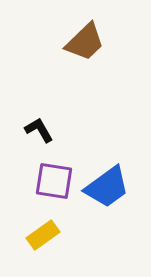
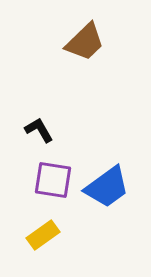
purple square: moved 1 px left, 1 px up
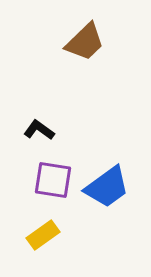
black L-shape: rotated 24 degrees counterclockwise
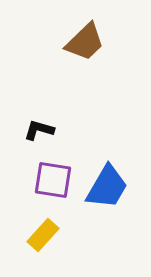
black L-shape: rotated 20 degrees counterclockwise
blue trapezoid: rotated 24 degrees counterclockwise
yellow rectangle: rotated 12 degrees counterclockwise
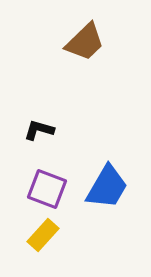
purple square: moved 6 px left, 9 px down; rotated 12 degrees clockwise
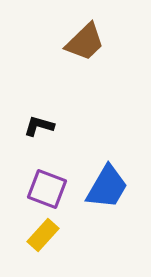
black L-shape: moved 4 px up
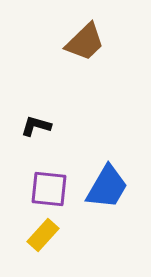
black L-shape: moved 3 px left
purple square: moved 2 px right; rotated 15 degrees counterclockwise
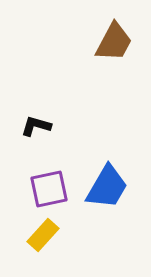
brown trapezoid: moved 29 px right; rotated 18 degrees counterclockwise
purple square: rotated 18 degrees counterclockwise
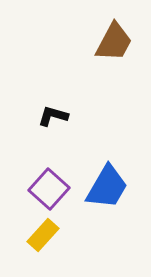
black L-shape: moved 17 px right, 10 px up
purple square: rotated 36 degrees counterclockwise
